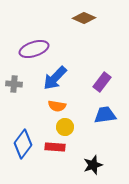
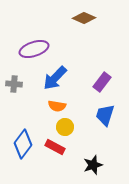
blue trapezoid: rotated 65 degrees counterclockwise
red rectangle: rotated 24 degrees clockwise
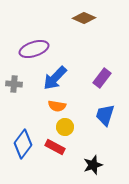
purple rectangle: moved 4 px up
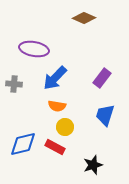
purple ellipse: rotated 28 degrees clockwise
blue diamond: rotated 40 degrees clockwise
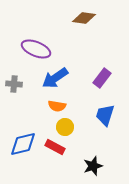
brown diamond: rotated 15 degrees counterclockwise
purple ellipse: moved 2 px right; rotated 12 degrees clockwise
blue arrow: rotated 12 degrees clockwise
black star: moved 1 px down
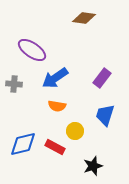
purple ellipse: moved 4 px left, 1 px down; rotated 12 degrees clockwise
yellow circle: moved 10 px right, 4 px down
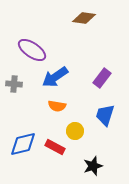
blue arrow: moved 1 px up
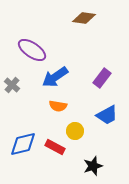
gray cross: moved 2 px left, 1 px down; rotated 35 degrees clockwise
orange semicircle: moved 1 px right
blue trapezoid: moved 2 px right; rotated 135 degrees counterclockwise
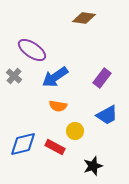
gray cross: moved 2 px right, 9 px up
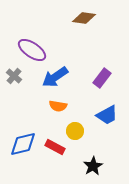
black star: rotated 12 degrees counterclockwise
